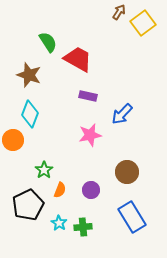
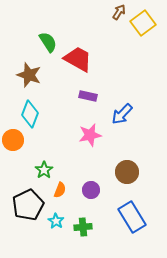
cyan star: moved 3 px left, 2 px up
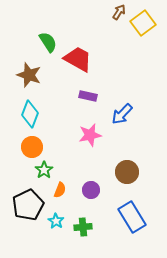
orange circle: moved 19 px right, 7 px down
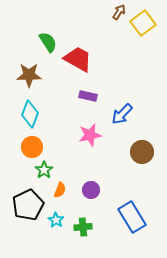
brown star: rotated 20 degrees counterclockwise
brown circle: moved 15 px right, 20 px up
cyan star: moved 1 px up
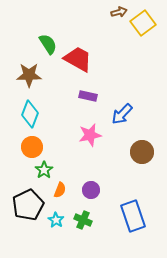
brown arrow: rotated 42 degrees clockwise
green semicircle: moved 2 px down
blue rectangle: moved 1 px right, 1 px up; rotated 12 degrees clockwise
green cross: moved 7 px up; rotated 30 degrees clockwise
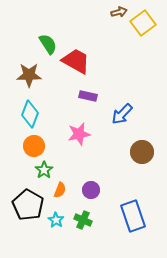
red trapezoid: moved 2 px left, 2 px down
pink star: moved 11 px left, 1 px up
orange circle: moved 2 px right, 1 px up
black pentagon: rotated 16 degrees counterclockwise
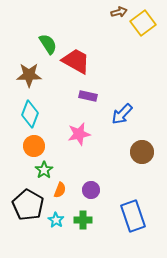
green cross: rotated 24 degrees counterclockwise
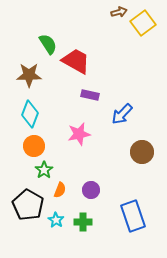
purple rectangle: moved 2 px right, 1 px up
green cross: moved 2 px down
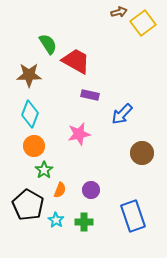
brown circle: moved 1 px down
green cross: moved 1 px right
